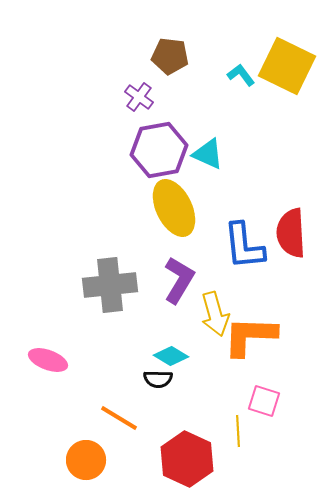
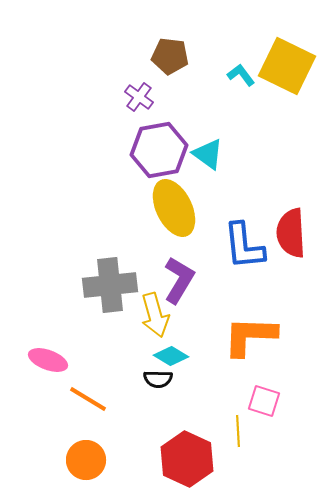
cyan triangle: rotated 12 degrees clockwise
yellow arrow: moved 60 px left, 1 px down
orange line: moved 31 px left, 19 px up
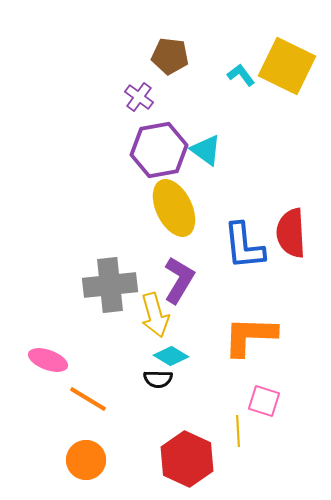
cyan triangle: moved 2 px left, 4 px up
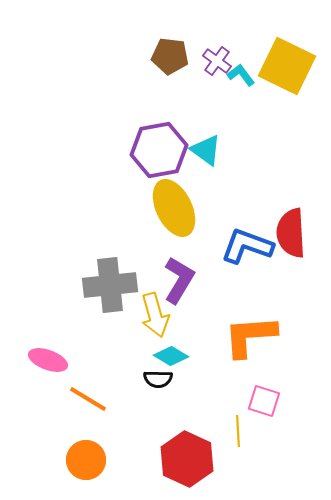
purple cross: moved 78 px right, 36 px up
blue L-shape: moved 3 px right; rotated 116 degrees clockwise
orange L-shape: rotated 6 degrees counterclockwise
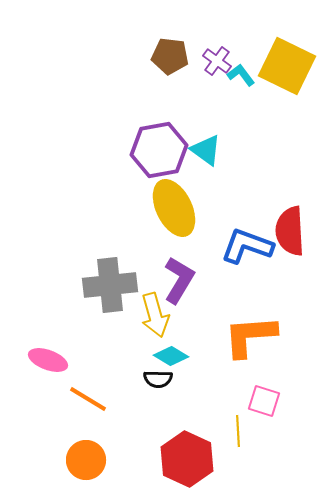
red semicircle: moved 1 px left, 2 px up
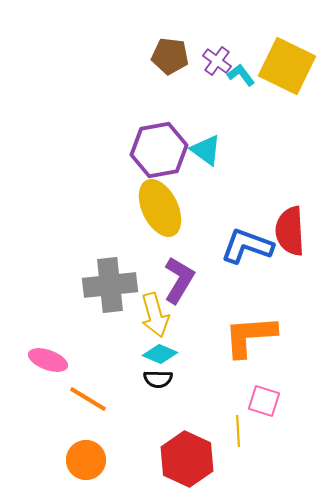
yellow ellipse: moved 14 px left
cyan diamond: moved 11 px left, 2 px up; rotated 8 degrees counterclockwise
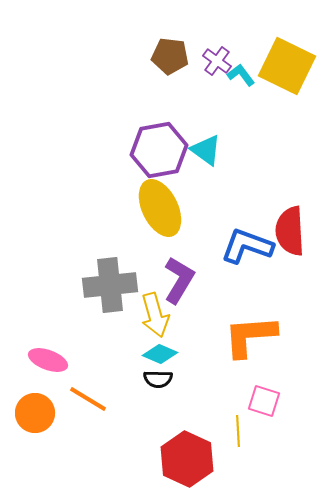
orange circle: moved 51 px left, 47 px up
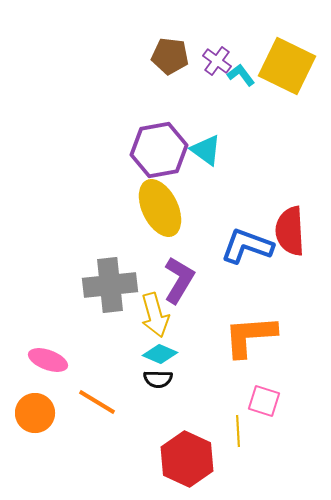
orange line: moved 9 px right, 3 px down
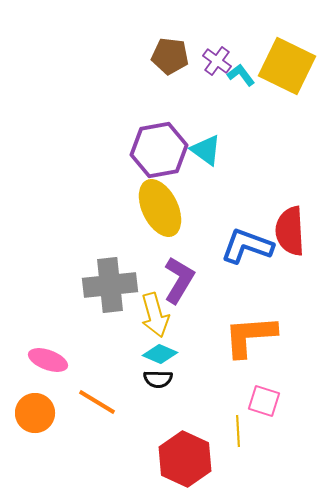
red hexagon: moved 2 px left
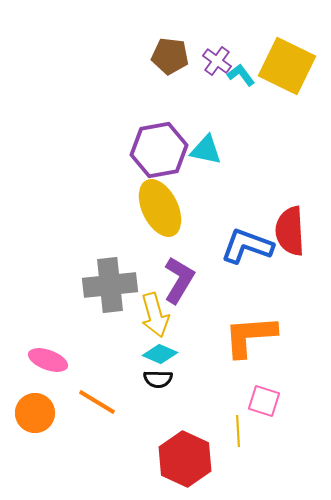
cyan triangle: rotated 24 degrees counterclockwise
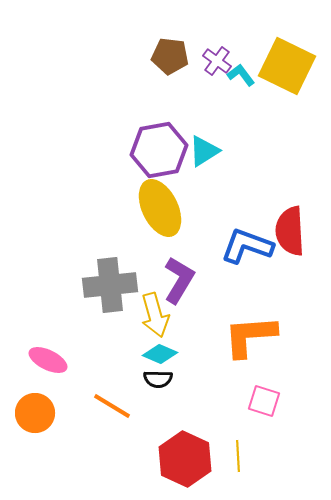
cyan triangle: moved 2 px left, 1 px down; rotated 44 degrees counterclockwise
pink ellipse: rotated 6 degrees clockwise
orange line: moved 15 px right, 4 px down
yellow line: moved 25 px down
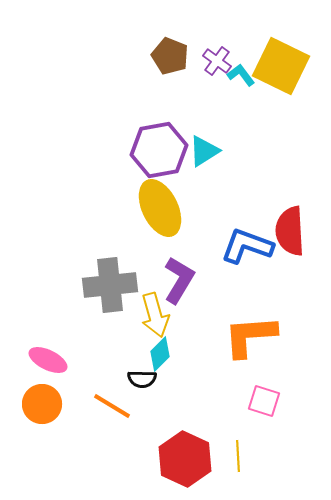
brown pentagon: rotated 15 degrees clockwise
yellow square: moved 6 px left
cyan diamond: rotated 68 degrees counterclockwise
black semicircle: moved 16 px left
orange circle: moved 7 px right, 9 px up
